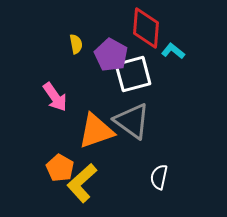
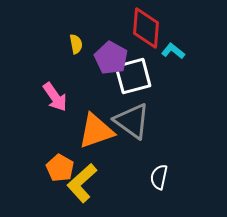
purple pentagon: moved 3 px down
white square: moved 2 px down
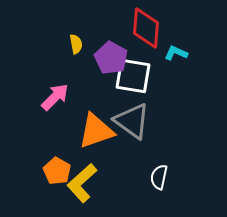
cyan L-shape: moved 3 px right, 2 px down; rotated 15 degrees counterclockwise
white square: rotated 24 degrees clockwise
pink arrow: rotated 100 degrees counterclockwise
orange pentagon: moved 3 px left, 3 px down
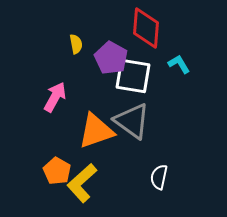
cyan L-shape: moved 3 px right, 11 px down; rotated 35 degrees clockwise
pink arrow: rotated 16 degrees counterclockwise
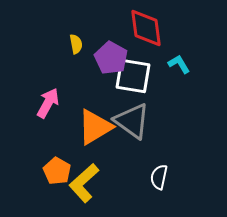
red diamond: rotated 12 degrees counterclockwise
pink arrow: moved 7 px left, 6 px down
orange triangle: moved 1 px left, 4 px up; rotated 12 degrees counterclockwise
yellow L-shape: moved 2 px right
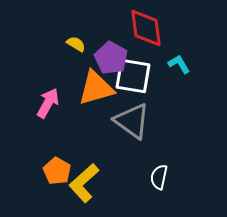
yellow semicircle: rotated 48 degrees counterclockwise
orange triangle: moved 1 px right, 39 px up; rotated 15 degrees clockwise
